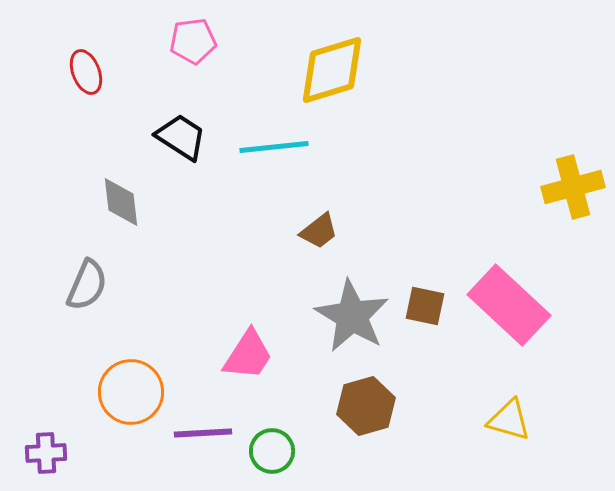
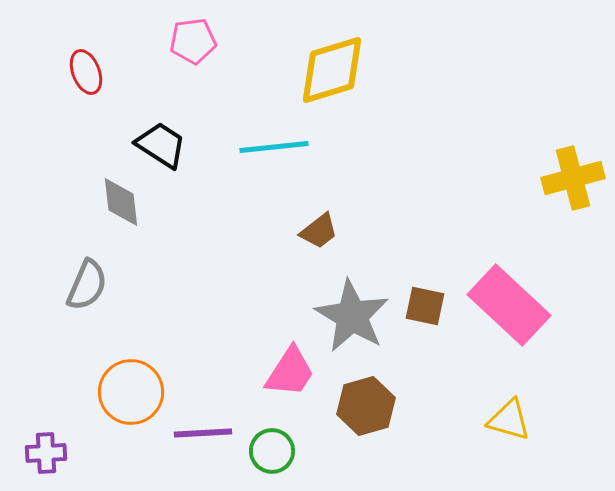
black trapezoid: moved 20 px left, 8 px down
yellow cross: moved 9 px up
pink trapezoid: moved 42 px right, 17 px down
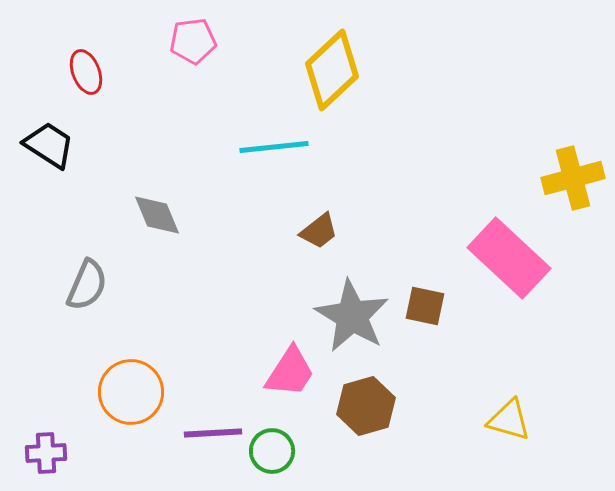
yellow diamond: rotated 26 degrees counterclockwise
black trapezoid: moved 112 px left
gray diamond: moved 36 px right, 13 px down; rotated 16 degrees counterclockwise
pink rectangle: moved 47 px up
purple line: moved 10 px right
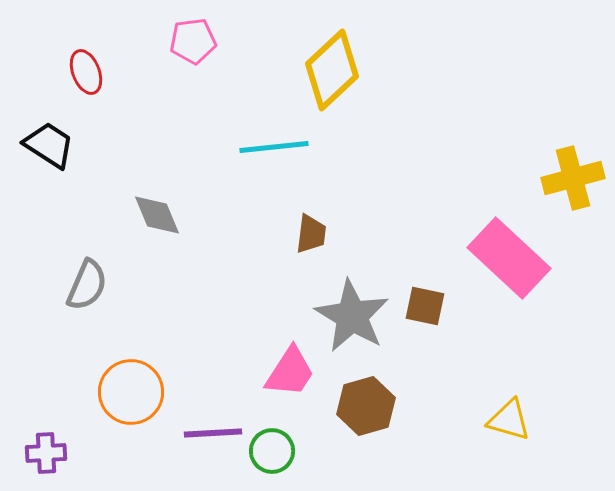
brown trapezoid: moved 8 px left, 3 px down; rotated 45 degrees counterclockwise
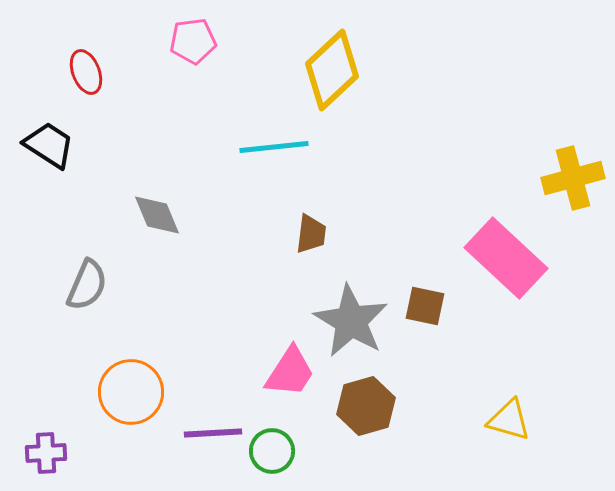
pink rectangle: moved 3 px left
gray star: moved 1 px left, 5 px down
